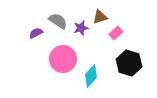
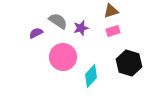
brown triangle: moved 11 px right, 6 px up
pink rectangle: moved 3 px left, 2 px up; rotated 24 degrees clockwise
pink circle: moved 2 px up
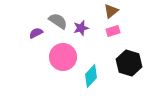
brown triangle: rotated 21 degrees counterclockwise
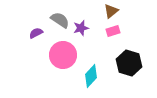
gray semicircle: moved 2 px right, 1 px up
pink circle: moved 2 px up
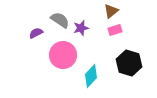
pink rectangle: moved 2 px right, 1 px up
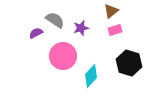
gray semicircle: moved 5 px left
pink circle: moved 1 px down
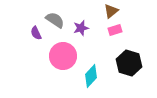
purple semicircle: rotated 88 degrees counterclockwise
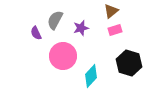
gray semicircle: rotated 96 degrees counterclockwise
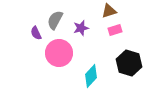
brown triangle: moved 2 px left; rotated 21 degrees clockwise
pink circle: moved 4 px left, 3 px up
